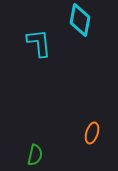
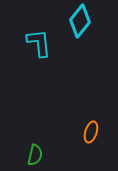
cyan diamond: moved 1 px down; rotated 28 degrees clockwise
orange ellipse: moved 1 px left, 1 px up
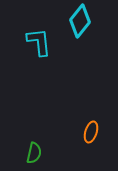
cyan L-shape: moved 1 px up
green semicircle: moved 1 px left, 2 px up
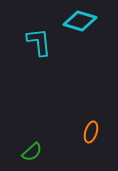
cyan diamond: rotated 68 degrees clockwise
green semicircle: moved 2 px left, 1 px up; rotated 35 degrees clockwise
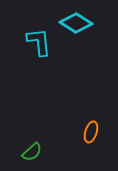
cyan diamond: moved 4 px left, 2 px down; rotated 16 degrees clockwise
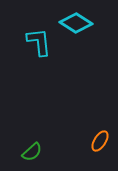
orange ellipse: moved 9 px right, 9 px down; rotated 15 degrees clockwise
